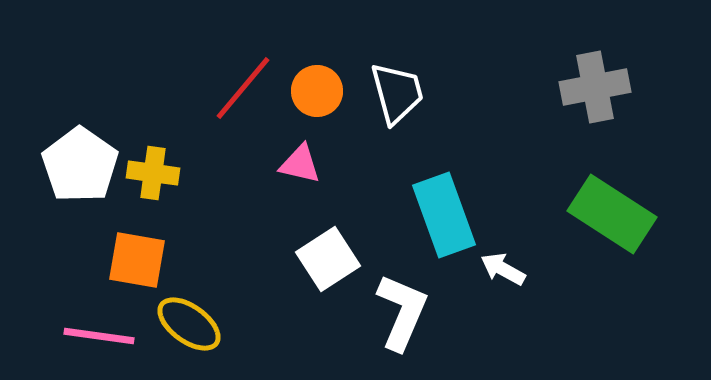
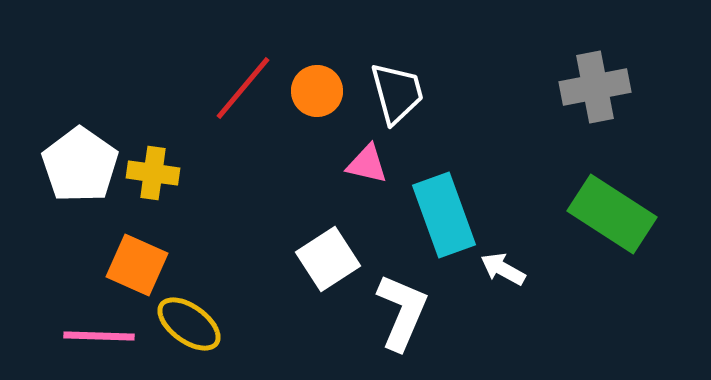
pink triangle: moved 67 px right
orange square: moved 5 px down; rotated 14 degrees clockwise
pink line: rotated 6 degrees counterclockwise
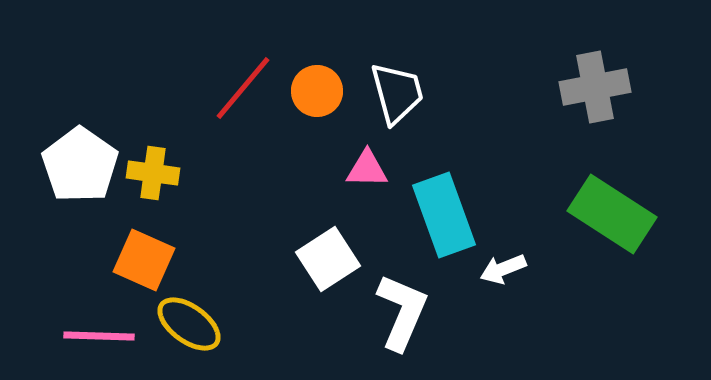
pink triangle: moved 5 px down; rotated 12 degrees counterclockwise
orange square: moved 7 px right, 5 px up
white arrow: rotated 51 degrees counterclockwise
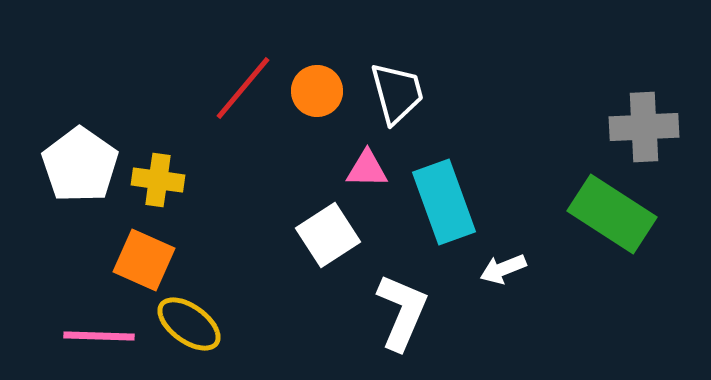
gray cross: moved 49 px right, 40 px down; rotated 8 degrees clockwise
yellow cross: moved 5 px right, 7 px down
cyan rectangle: moved 13 px up
white square: moved 24 px up
